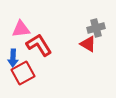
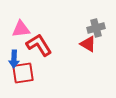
blue arrow: moved 1 px right, 1 px down
red square: rotated 20 degrees clockwise
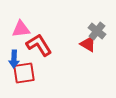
gray cross: moved 1 px right, 3 px down; rotated 36 degrees counterclockwise
red square: moved 1 px right
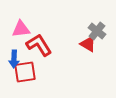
red square: moved 1 px right, 1 px up
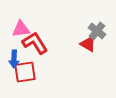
red L-shape: moved 4 px left, 2 px up
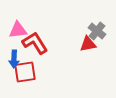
pink triangle: moved 3 px left, 1 px down
red triangle: rotated 42 degrees counterclockwise
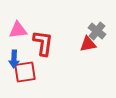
red L-shape: moved 8 px right; rotated 40 degrees clockwise
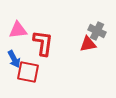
gray cross: rotated 12 degrees counterclockwise
blue arrow: rotated 30 degrees counterclockwise
red square: moved 3 px right; rotated 20 degrees clockwise
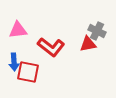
red L-shape: moved 8 px right, 4 px down; rotated 120 degrees clockwise
blue arrow: moved 3 px down; rotated 24 degrees clockwise
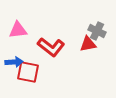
blue arrow: rotated 90 degrees counterclockwise
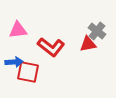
gray cross: rotated 12 degrees clockwise
